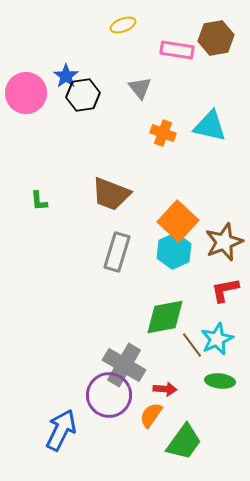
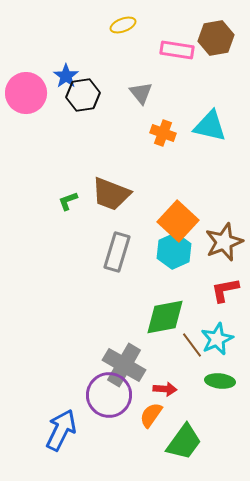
gray triangle: moved 1 px right, 5 px down
green L-shape: moved 29 px right; rotated 75 degrees clockwise
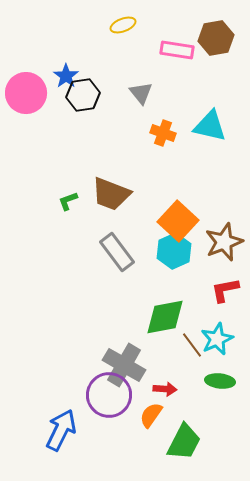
gray rectangle: rotated 54 degrees counterclockwise
green trapezoid: rotated 9 degrees counterclockwise
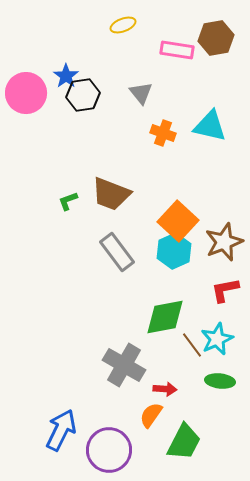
purple circle: moved 55 px down
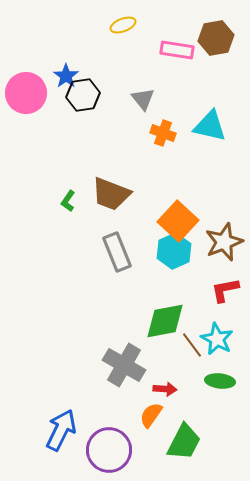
gray triangle: moved 2 px right, 6 px down
green L-shape: rotated 35 degrees counterclockwise
gray rectangle: rotated 15 degrees clockwise
green diamond: moved 4 px down
cyan star: rotated 20 degrees counterclockwise
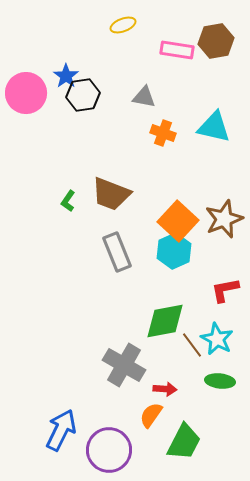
brown hexagon: moved 3 px down
gray triangle: moved 1 px right, 2 px up; rotated 40 degrees counterclockwise
cyan triangle: moved 4 px right, 1 px down
brown star: moved 23 px up
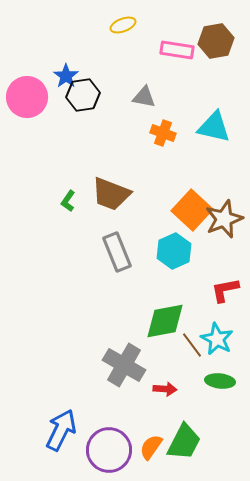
pink circle: moved 1 px right, 4 px down
orange square: moved 14 px right, 11 px up
orange semicircle: moved 32 px down
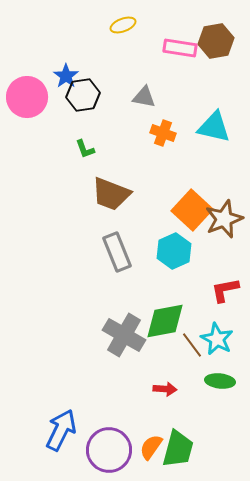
pink rectangle: moved 3 px right, 2 px up
green L-shape: moved 17 px right, 52 px up; rotated 55 degrees counterclockwise
gray cross: moved 30 px up
green trapezoid: moved 6 px left, 7 px down; rotated 12 degrees counterclockwise
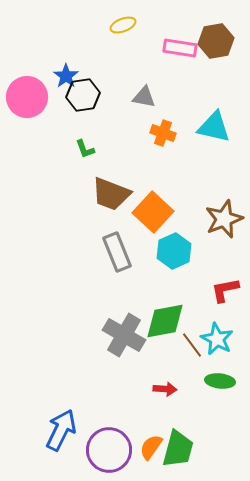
orange square: moved 39 px left, 2 px down
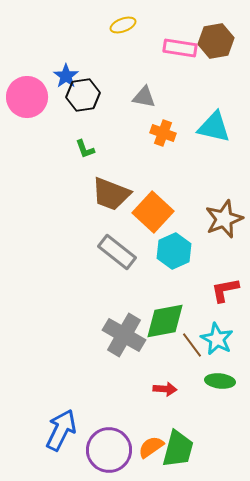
gray rectangle: rotated 30 degrees counterclockwise
orange semicircle: rotated 20 degrees clockwise
